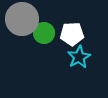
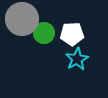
cyan star: moved 2 px left, 2 px down
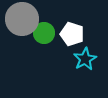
white pentagon: rotated 20 degrees clockwise
cyan star: moved 8 px right
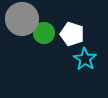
cyan star: rotated 10 degrees counterclockwise
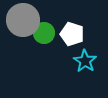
gray circle: moved 1 px right, 1 px down
cyan star: moved 2 px down
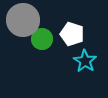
green circle: moved 2 px left, 6 px down
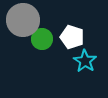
white pentagon: moved 3 px down
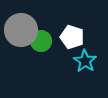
gray circle: moved 2 px left, 10 px down
green circle: moved 1 px left, 2 px down
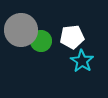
white pentagon: rotated 25 degrees counterclockwise
cyan star: moved 3 px left
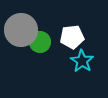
green circle: moved 1 px left, 1 px down
